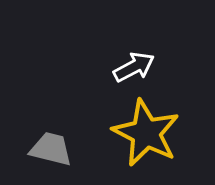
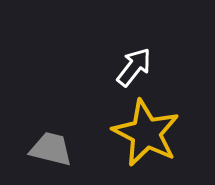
white arrow: rotated 24 degrees counterclockwise
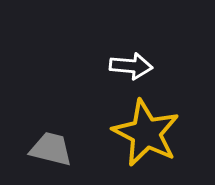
white arrow: moved 3 px left, 1 px up; rotated 57 degrees clockwise
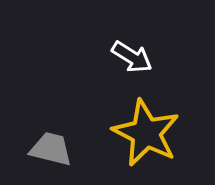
white arrow: moved 1 px right, 9 px up; rotated 27 degrees clockwise
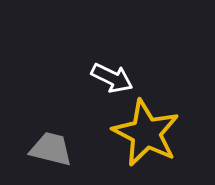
white arrow: moved 20 px left, 21 px down; rotated 6 degrees counterclockwise
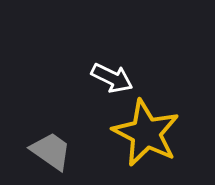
gray trapezoid: moved 2 px down; rotated 21 degrees clockwise
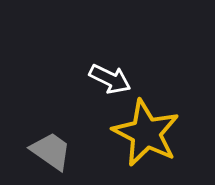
white arrow: moved 2 px left, 1 px down
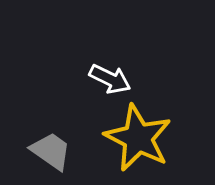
yellow star: moved 8 px left, 5 px down
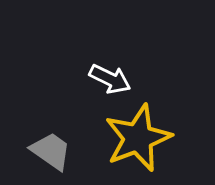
yellow star: rotated 24 degrees clockwise
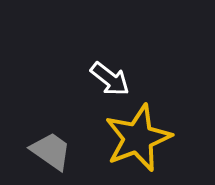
white arrow: rotated 12 degrees clockwise
